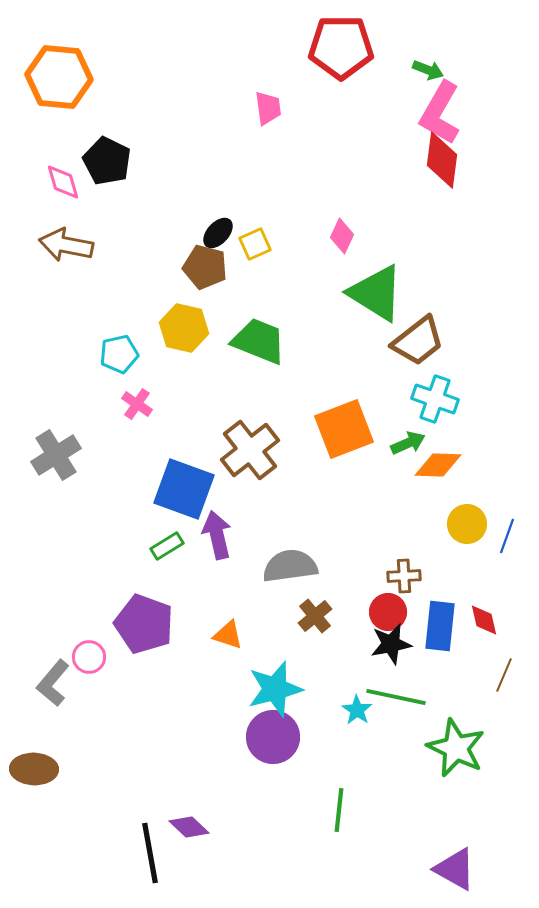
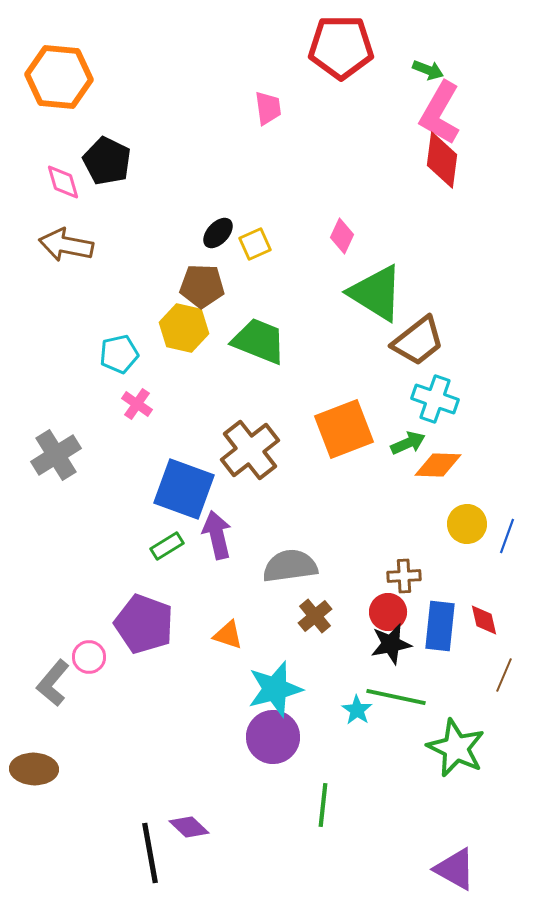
brown pentagon at (205, 267): moved 3 px left, 19 px down; rotated 12 degrees counterclockwise
green line at (339, 810): moved 16 px left, 5 px up
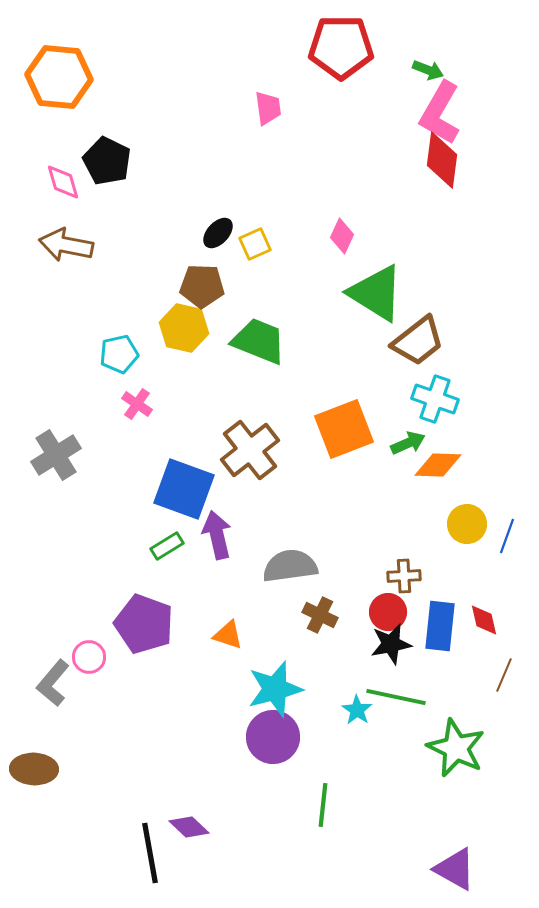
brown cross at (315, 616): moved 5 px right, 1 px up; rotated 24 degrees counterclockwise
